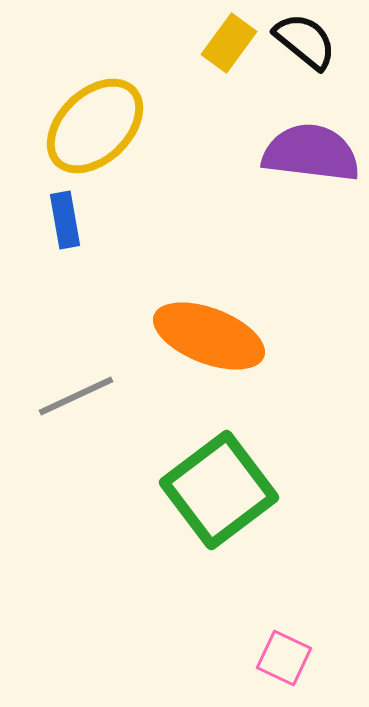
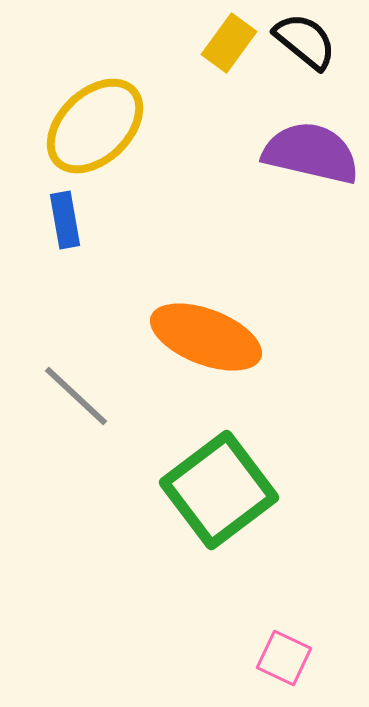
purple semicircle: rotated 6 degrees clockwise
orange ellipse: moved 3 px left, 1 px down
gray line: rotated 68 degrees clockwise
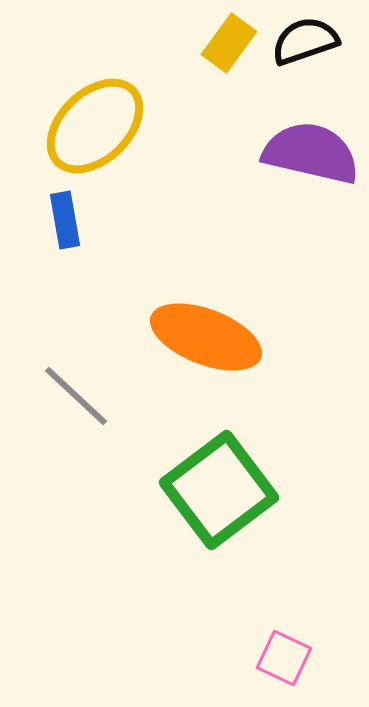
black semicircle: rotated 58 degrees counterclockwise
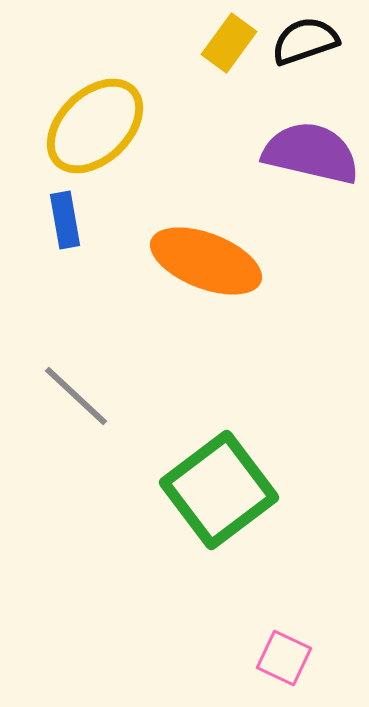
orange ellipse: moved 76 px up
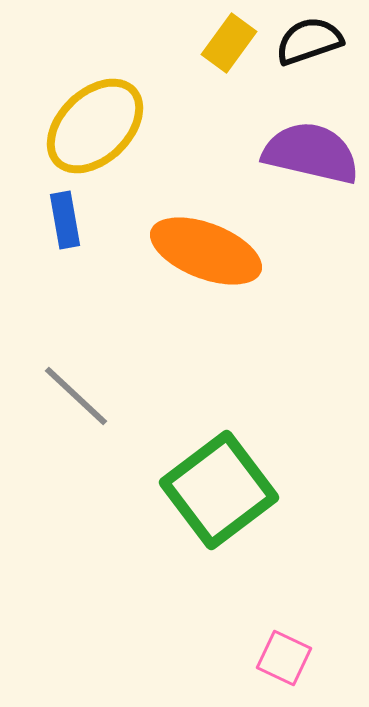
black semicircle: moved 4 px right
orange ellipse: moved 10 px up
